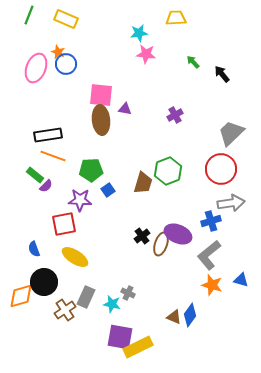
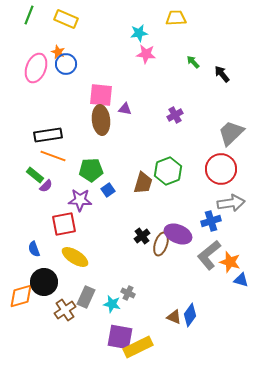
orange star at (212, 285): moved 18 px right, 23 px up
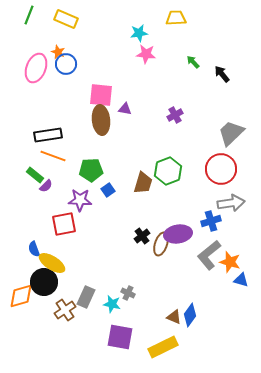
purple ellipse at (178, 234): rotated 32 degrees counterclockwise
yellow ellipse at (75, 257): moved 23 px left, 6 px down
yellow rectangle at (138, 347): moved 25 px right
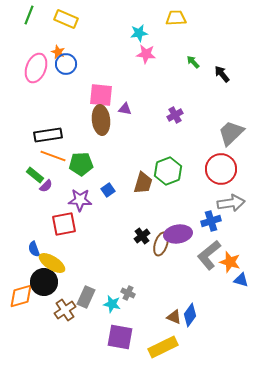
green pentagon at (91, 170): moved 10 px left, 6 px up
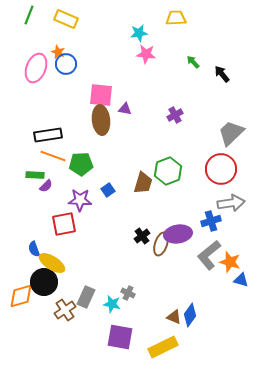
green rectangle at (35, 175): rotated 36 degrees counterclockwise
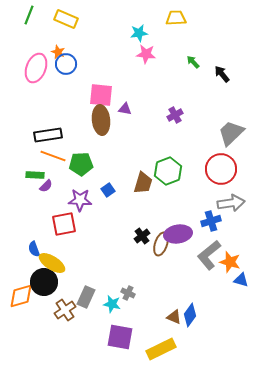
yellow rectangle at (163, 347): moved 2 px left, 2 px down
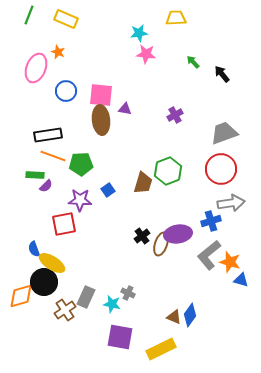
blue circle at (66, 64): moved 27 px down
gray trapezoid at (231, 133): moved 7 px left; rotated 24 degrees clockwise
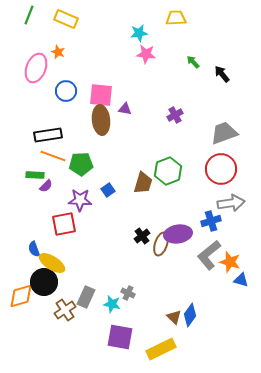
brown triangle at (174, 317): rotated 21 degrees clockwise
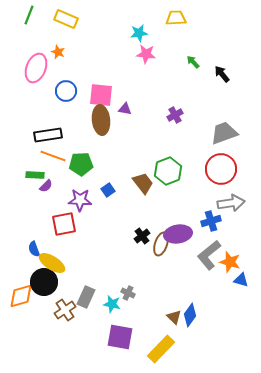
brown trapezoid at (143, 183): rotated 55 degrees counterclockwise
yellow rectangle at (161, 349): rotated 20 degrees counterclockwise
